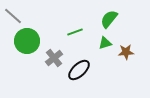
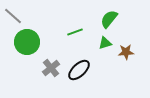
green circle: moved 1 px down
gray cross: moved 3 px left, 10 px down
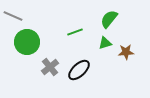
gray line: rotated 18 degrees counterclockwise
gray cross: moved 1 px left, 1 px up
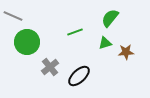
green semicircle: moved 1 px right, 1 px up
black ellipse: moved 6 px down
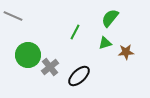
green line: rotated 42 degrees counterclockwise
green circle: moved 1 px right, 13 px down
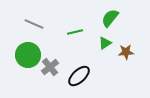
gray line: moved 21 px right, 8 px down
green line: rotated 49 degrees clockwise
green triangle: rotated 16 degrees counterclockwise
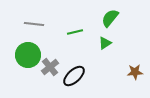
gray line: rotated 18 degrees counterclockwise
brown star: moved 9 px right, 20 px down
black ellipse: moved 5 px left
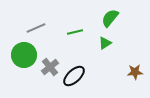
gray line: moved 2 px right, 4 px down; rotated 30 degrees counterclockwise
green circle: moved 4 px left
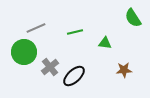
green semicircle: moved 23 px right; rotated 72 degrees counterclockwise
green triangle: rotated 40 degrees clockwise
green circle: moved 3 px up
brown star: moved 11 px left, 2 px up
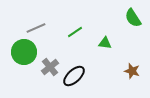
green line: rotated 21 degrees counterclockwise
brown star: moved 8 px right, 1 px down; rotated 21 degrees clockwise
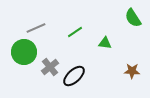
brown star: rotated 14 degrees counterclockwise
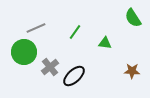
green line: rotated 21 degrees counterclockwise
